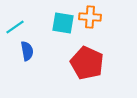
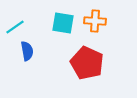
orange cross: moved 5 px right, 4 px down
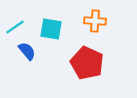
cyan square: moved 12 px left, 6 px down
blue semicircle: rotated 30 degrees counterclockwise
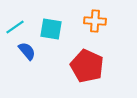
red pentagon: moved 3 px down
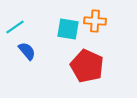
cyan square: moved 17 px right
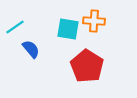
orange cross: moved 1 px left
blue semicircle: moved 4 px right, 2 px up
red pentagon: rotated 8 degrees clockwise
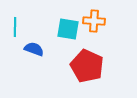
cyan line: rotated 54 degrees counterclockwise
blue semicircle: moved 3 px right; rotated 30 degrees counterclockwise
red pentagon: rotated 8 degrees counterclockwise
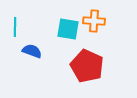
blue semicircle: moved 2 px left, 2 px down
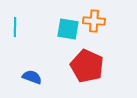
blue semicircle: moved 26 px down
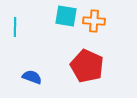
cyan square: moved 2 px left, 13 px up
